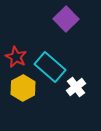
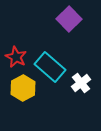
purple square: moved 3 px right
white cross: moved 5 px right, 4 px up
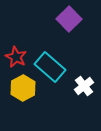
white cross: moved 3 px right, 3 px down
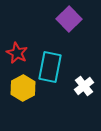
red star: moved 1 px right, 4 px up
cyan rectangle: rotated 60 degrees clockwise
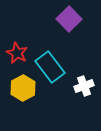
cyan rectangle: rotated 48 degrees counterclockwise
white cross: rotated 18 degrees clockwise
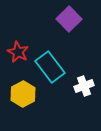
red star: moved 1 px right, 1 px up
yellow hexagon: moved 6 px down
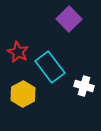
white cross: rotated 36 degrees clockwise
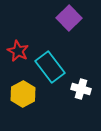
purple square: moved 1 px up
red star: moved 1 px up
white cross: moved 3 px left, 3 px down
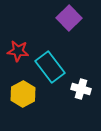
red star: rotated 20 degrees counterclockwise
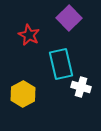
red star: moved 11 px right, 16 px up; rotated 20 degrees clockwise
cyan rectangle: moved 11 px right, 3 px up; rotated 24 degrees clockwise
white cross: moved 2 px up
